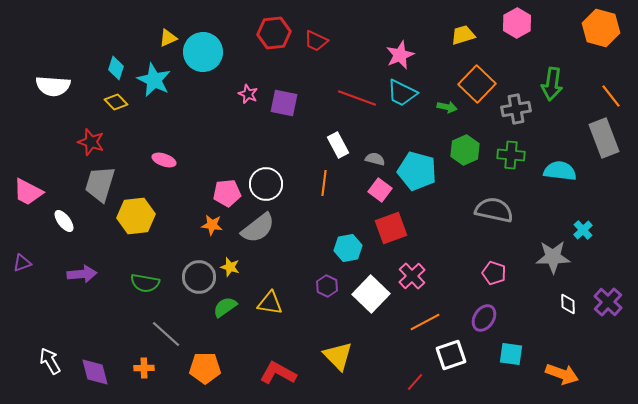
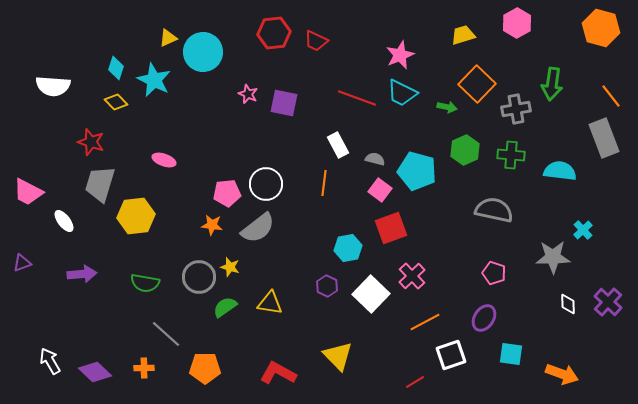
purple diamond at (95, 372): rotated 32 degrees counterclockwise
red line at (415, 382): rotated 18 degrees clockwise
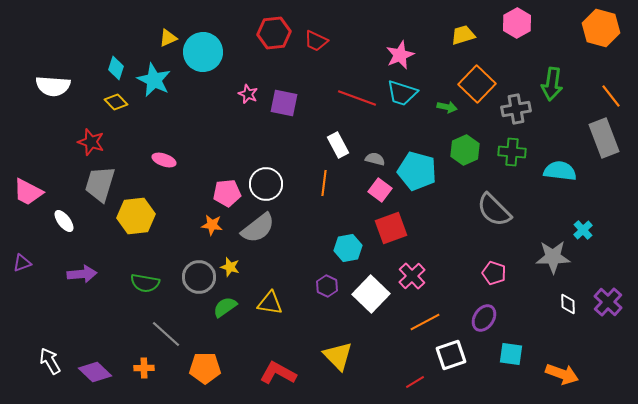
cyan trapezoid at (402, 93): rotated 8 degrees counterclockwise
green cross at (511, 155): moved 1 px right, 3 px up
gray semicircle at (494, 210): rotated 147 degrees counterclockwise
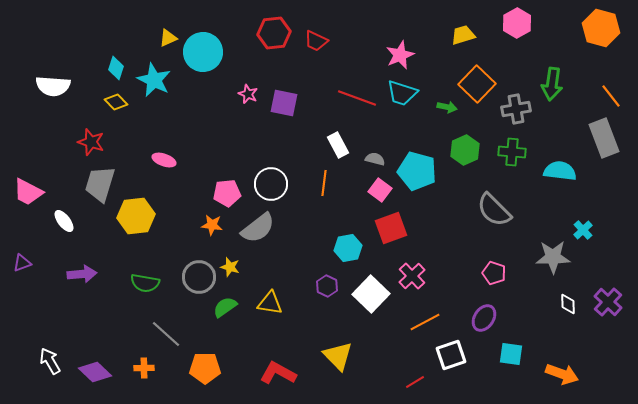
white circle at (266, 184): moved 5 px right
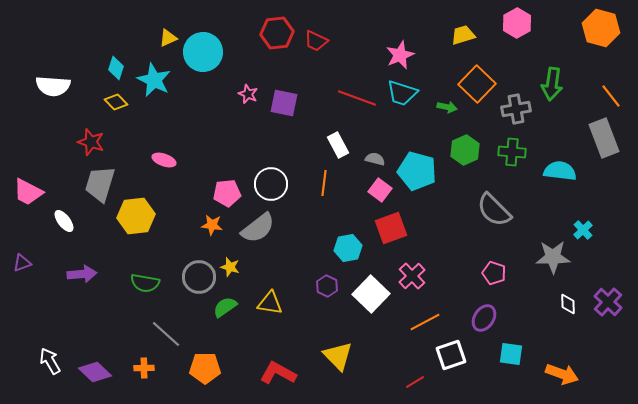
red hexagon at (274, 33): moved 3 px right
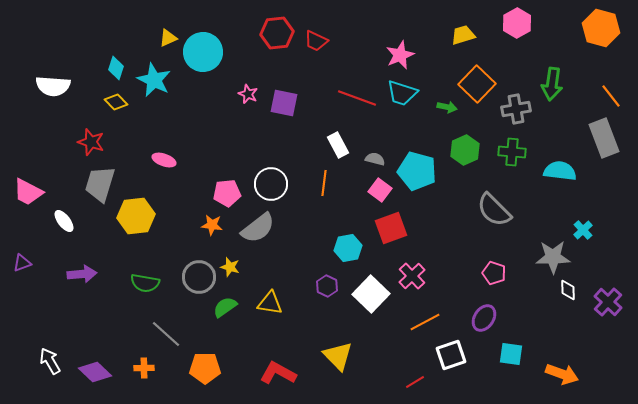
white diamond at (568, 304): moved 14 px up
